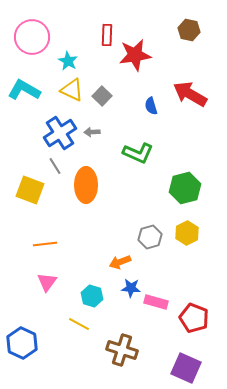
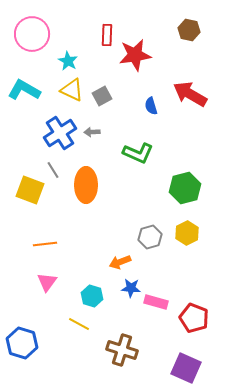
pink circle: moved 3 px up
gray square: rotated 18 degrees clockwise
gray line: moved 2 px left, 4 px down
blue hexagon: rotated 8 degrees counterclockwise
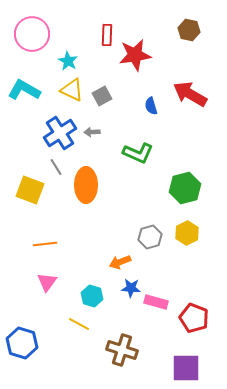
gray line: moved 3 px right, 3 px up
purple square: rotated 24 degrees counterclockwise
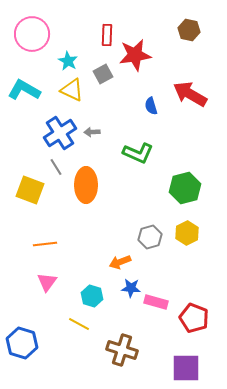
gray square: moved 1 px right, 22 px up
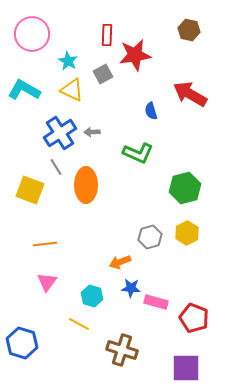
blue semicircle: moved 5 px down
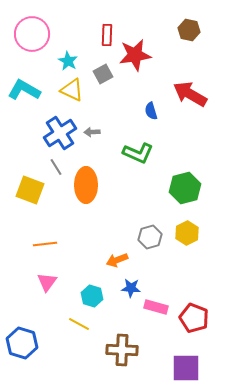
orange arrow: moved 3 px left, 2 px up
pink rectangle: moved 5 px down
brown cross: rotated 16 degrees counterclockwise
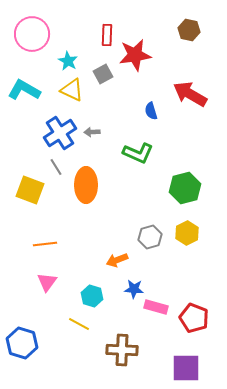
blue star: moved 3 px right, 1 px down
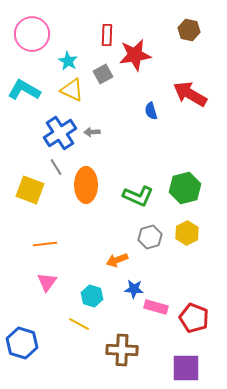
green L-shape: moved 43 px down
